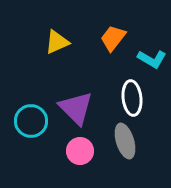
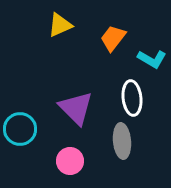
yellow triangle: moved 3 px right, 17 px up
cyan circle: moved 11 px left, 8 px down
gray ellipse: moved 3 px left; rotated 12 degrees clockwise
pink circle: moved 10 px left, 10 px down
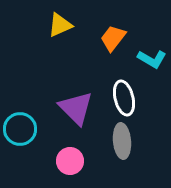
white ellipse: moved 8 px left; rotated 8 degrees counterclockwise
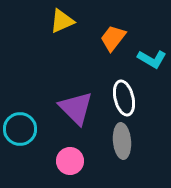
yellow triangle: moved 2 px right, 4 px up
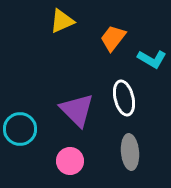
purple triangle: moved 1 px right, 2 px down
gray ellipse: moved 8 px right, 11 px down
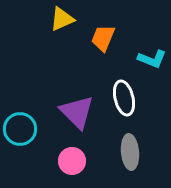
yellow triangle: moved 2 px up
orange trapezoid: moved 10 px left; rotated 16 degrees counterclockwise
cyan L-shape: rotated 8 degrees counterclockwise
purple triangle: moved 2 px down
pink circle: moved 2 px right
